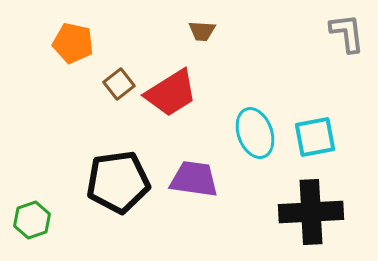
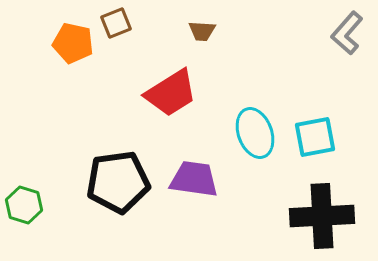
gray L-shape: rotated 132 degrees counterclockwise
brown square: moved 3 px left, 61 px up; rotated 16 degrees clockwise
black cross: moved 11 px right, 4 px down
green hexagon: moved 8 px left, 15 px up; rotated 24 degrees counterclockwise
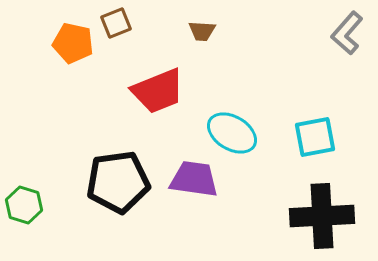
red trapezoid: moved 13 px left, 2 px up; rotated 10 degrees clockwise
cyan ellipse: moved 23 px left; rotated 39 degrees counterclockwise
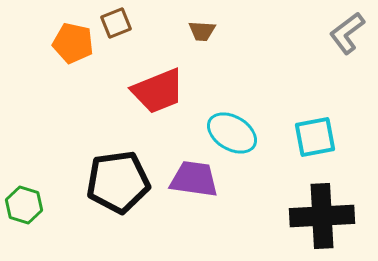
gray L-shape: rotated 12 degrees clockwise
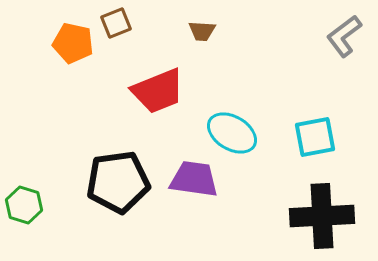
gray L-shape: moved 3 px left, 3 px down
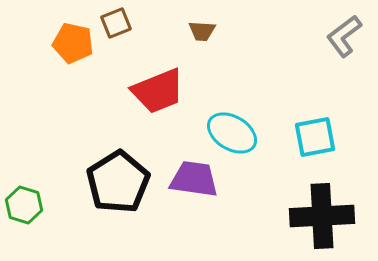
black pentagon: rotated 24 degrees counterclockwise
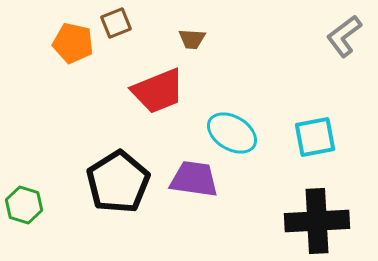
brown trapezoid: moved 10 px left, 8 px down
black cross: moved 5 px left, 5 px down
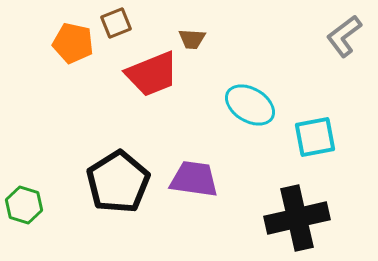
red trapezoid: moved 6 px left, 17 px up
cyan ellipse: moved 18 px right, 28 px up
black cross: moved 20 px left, 3 px up; rotated 10 degrees counterclockwise
